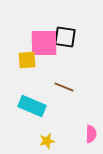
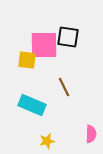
black square: moved 3 px right
pink square: moved 2 px down
yellow square: rotated 12 degrees clockwise
brown line: rotated 42 degrees clockwise
cyan rectangle: moved 1 px up
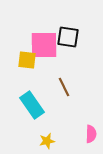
cyan rectangle: rotated 32 degrees clockwise
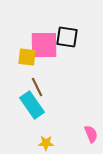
black square: moved 1 px left
yellow square: moved 3 px up
brown line: moved 27 px left
pink semicircle: rotated 24 degrees counterclockwise
yellow star: moved 1 px left, 2 px down; rotated 14 degrees clockwise
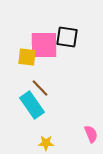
brown line: moved 3 px right, 1 px down; rotated 18 degrees counterclockwise
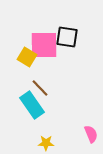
yellow square: rotated 24 degrees clockwise
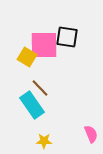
yellow star: moved 2 px left, 2 px up
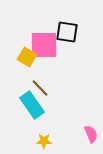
black square: moved 5 px up
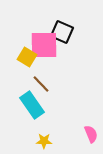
black square: moved 5 px left; rotated 15 degrees clockwise
brown line: moved 1 px right, 4 px up
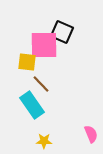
yellow square: moved 5 px down; rotated 24 degrees counterclockwise
